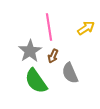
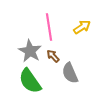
yellow arrow: moved 4 px left, 1 px up
gray star: rotated 10 degrees counterclockwise
brown arrow: rotated 112 degrees clockwise
green semicircle: moved 6 px left
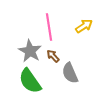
yellow arrow: moved 2 px right, 1 px up
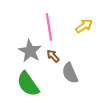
green semicircle: moved 2 px left, 3 px down
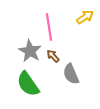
yellow arrow: moved 1 px right, 9 px up
gray semicircle: moved 1 px right, 1 px down
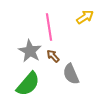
green semicircle: rotated 104 degrees counterclockwise
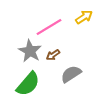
yellow arrow: moved 1 px left
pink line: rotated 68 degrees clockwise
brown arrow: moved 1 px up; rotated 80 degrees counterclockwise
gray semicircle: rotated 80 degrees clockwise
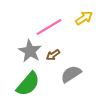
yellow arrow: moved 1 px down
